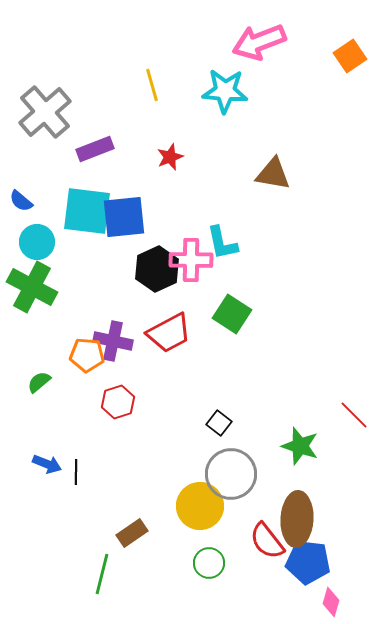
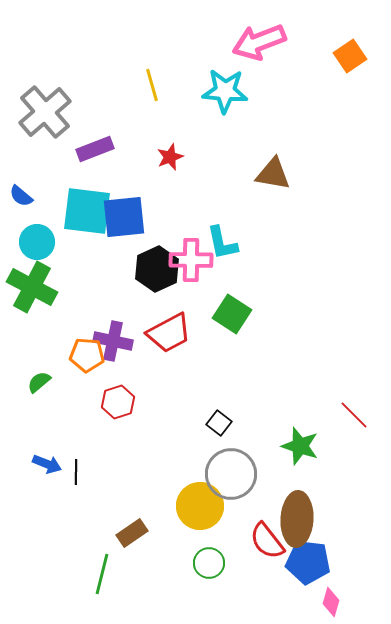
blue semicircle: moved 5 px up
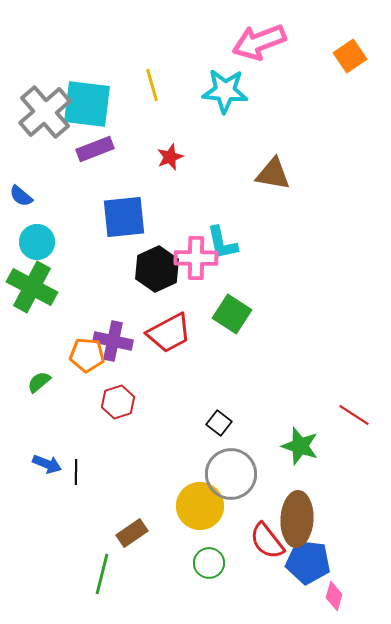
cyan square: moved 107 px up
pink cross: moved 5 px right, 2 px up
red line: rotated 12 degrees counterclockwise
pink diamond: moved 3 px right, 6 px up
